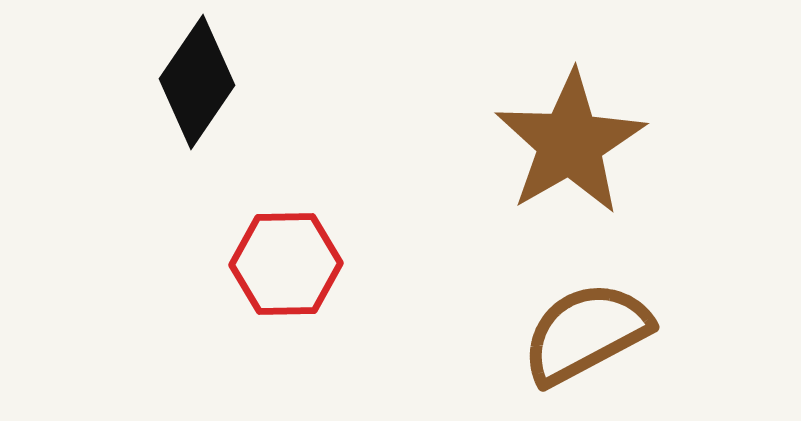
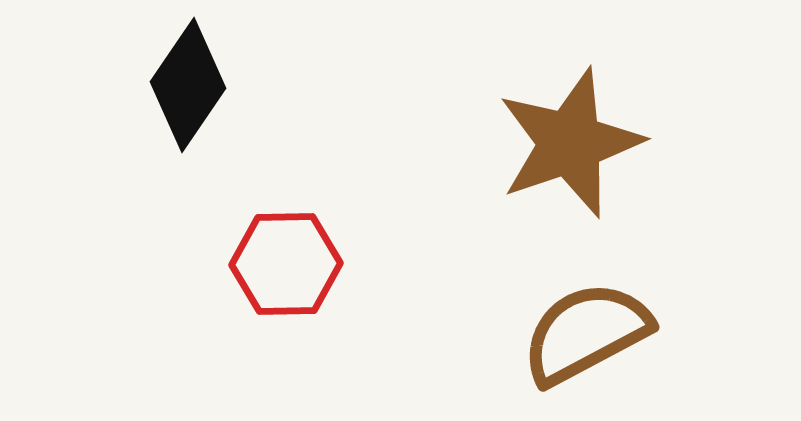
black diamond: moved 9 px left, 3 px down
brown star: rotated 11 degrees clockwise
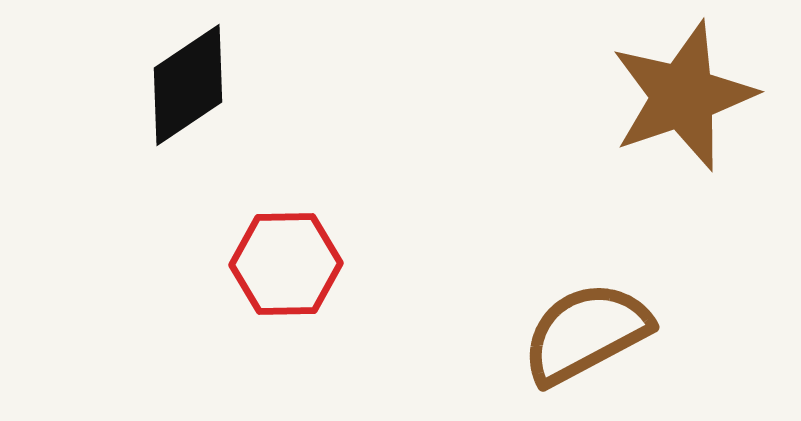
black diamond: rotated 22 degrees clockwise
brown star: moved 113 px right, 47 px up
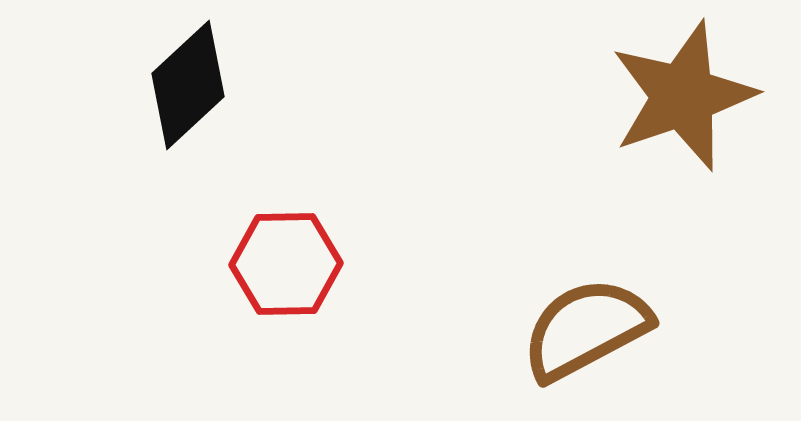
black diamond: rotated 9 degrees counterclockwise
brown semicircle: moved 4 px up
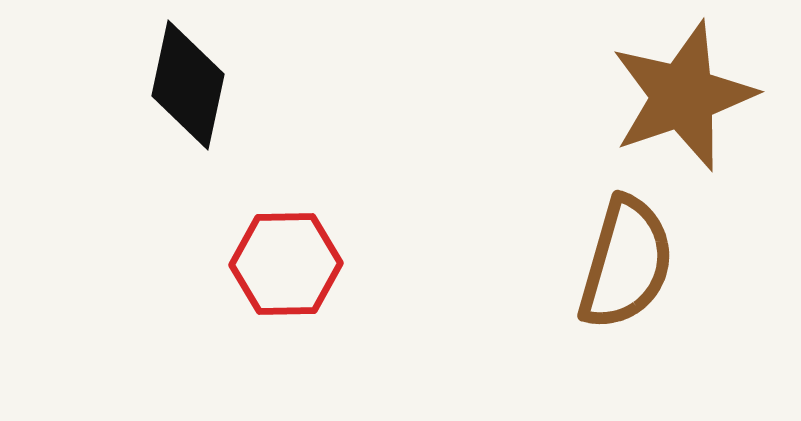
black diamond: rotated 35 degrees counterclockwise
brown semicircle: moved 40 px right, 66 px up; rotated 134 degrees clockwise
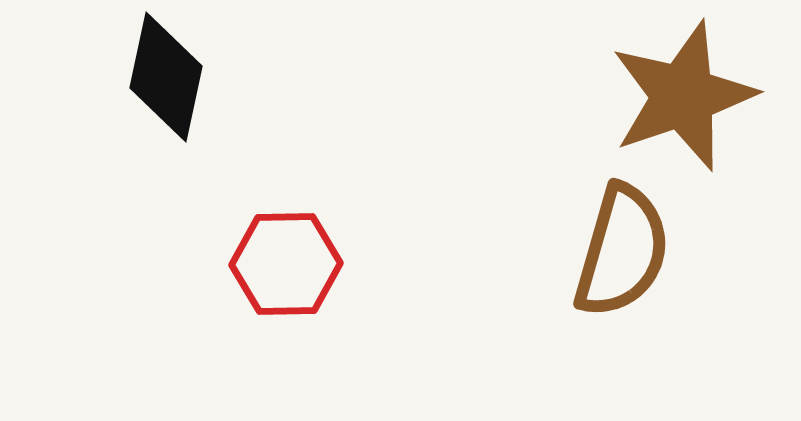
black diamond: moved 22 px left, 8 px up
brown semicircle: moved 4 px left, 12 px up
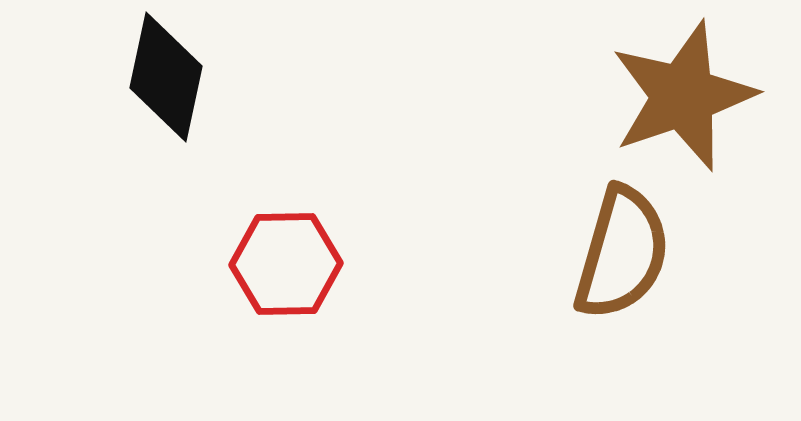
brown semicircle: moved 2 px down
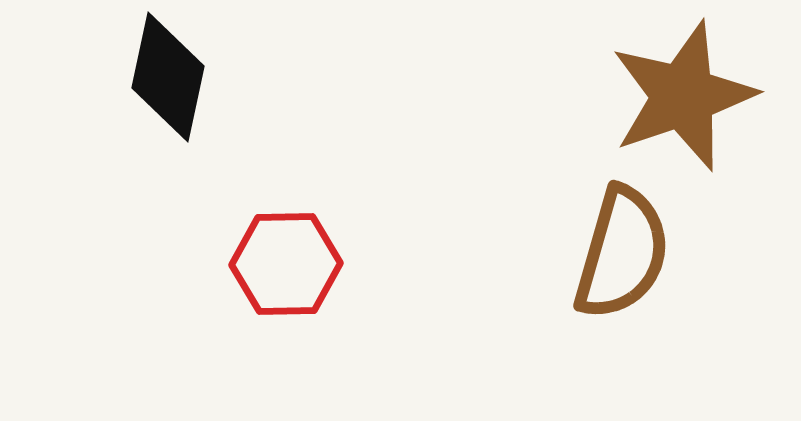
black diamond: moved 2 px right
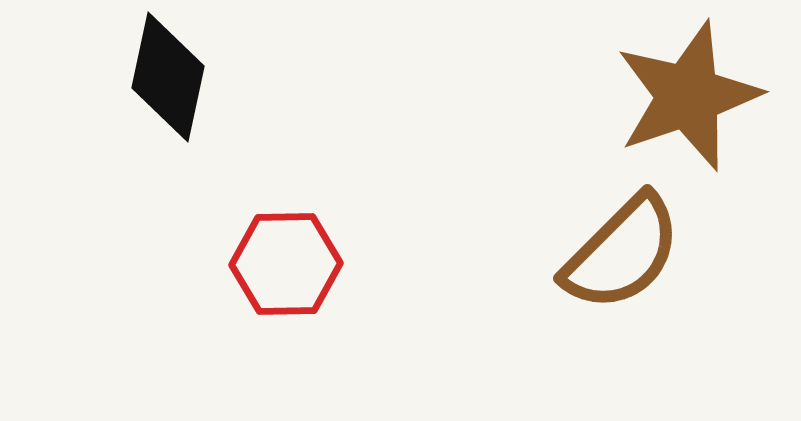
brown star: moved 5 px right
brown semicircle: rotated 29 degrees clockwise
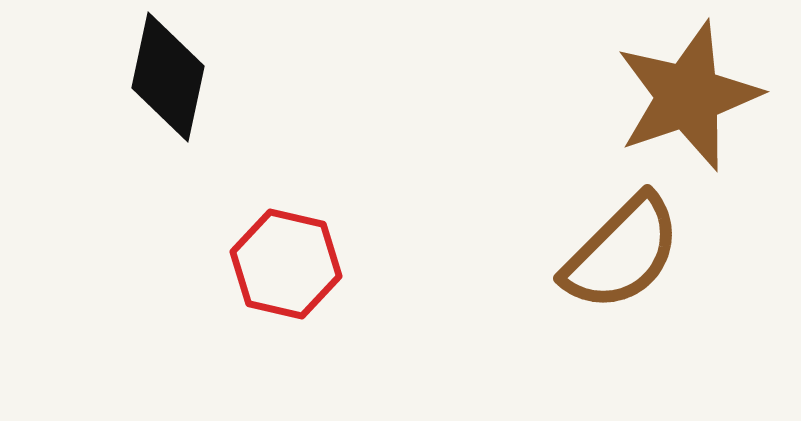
red hexagon: rotated 14 degrees clockwise
